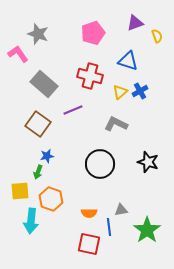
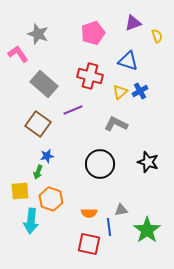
purple triangle: moved 2 px left
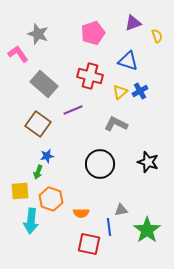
orange semicircle: moved 8 px left
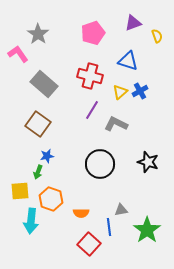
gray star: rotated 15 degrees clockwise
purple line: moved 19 px right; rotated 36 degrees counterclockwise
red square: rotated 30 degrees clockwise
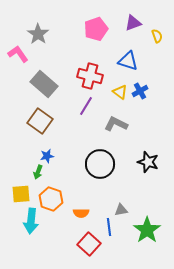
pink pentagon: moved 3 px right, 4 px up
yellow triangle: rotated 42 degrees counterclockwise
purple line: moved 6 px left, 4 px up
brown square: moved 2 px right, 3 px up
yellow square: moved 1 px right, 3 px down
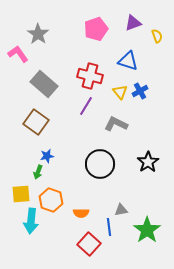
yellow triangle: rotated 14 degrees clockwise
brown square: moved 4 px left, 1 px down
black star: rotated 20 degrees clockwise
orange hexagon: moved 1 px down
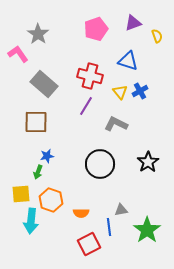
brown square: rotated 35 degrees counterclockwise
red square: rotated 20 degrees clockwise
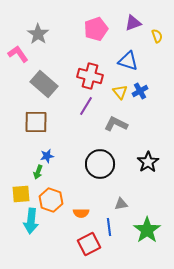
gray triangle: moved 6 px up
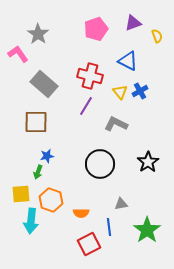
blue triangle: rotated 10 degrees clockwise
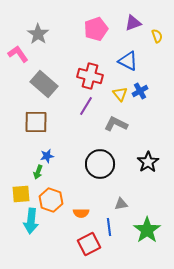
yellow triangle: moved 2 px down
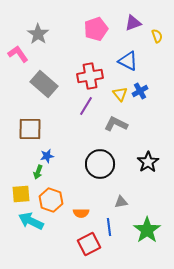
red cross: rotated 25 degrees counterclockwise
brown square: moved 6 px left, 7 px down
gray triangle: moved 2 px up
cyan arrow: rotated 110 degrees clockwise
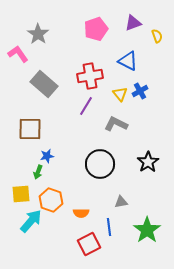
cyan arrow: rotated 105 degrees clockwise
